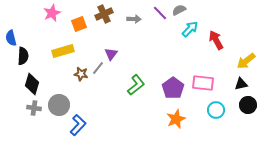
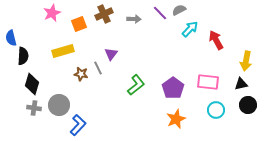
yellow arrow: rotated 42 degrees counterclockwise
gray line: rotated 64 degrees counterclockwise
pink rectangle: moved 5 px right, 1 px up
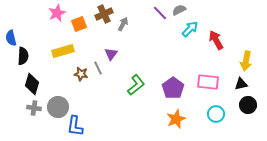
pink star: moved 5 px right
gray arrow: moved 11 px left, 5 px down; rotated 64 degrees counterclockwise
gray circle: moved 1 px left, 2 px down
cyan circle: moved 4 px down
blue L-shape: moved 3 px left, 1 px down; rotated 145 degrees clockwise
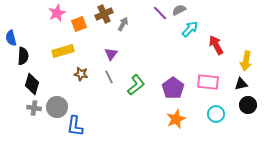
red arrow: moved 5 px down
gray line: moved 11 px right, 9 px down
gray circle: moved 1 px left
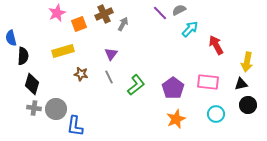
yellow arrow: moved 1 px right, 1 px down
gray circle: moved 1 px left, 2 px down
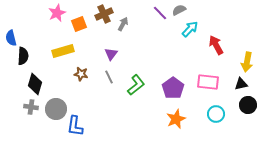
black diamond: moved 3 px right
gray cross: moved 3 px left, 1 px up
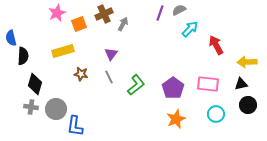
purple line: rotated 63 degrees clockwise
yellow arrow: rotated 78 degrees clockwise
pink rectangle: moved 2 px down
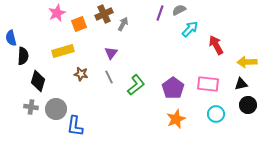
purple triangle: moved 1 px up
black diamond: moved 3 px right, 3 px up
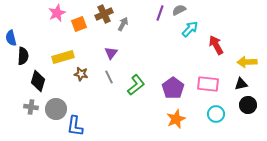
yellow rectangle: moved 6 px down
